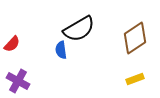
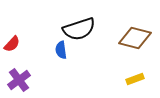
black semicircle: rotated 12 degrees clockwise
brown diamond: rotated 48 degrees clockwise
purple cross: moved 1 px right, 1 px up; rotated 25 degrees clockwise
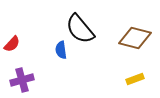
black semicircle: moved 1 px right; rotated 68 degrees clockwise
purple cross: moved 3 px right; rotated 20 degrees clockwise
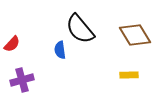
brown diamond: moved 3 px up; rotated 44 degrees clockwise
blue semicircle: moved 1 px left
yellow rectangle: moved 6 px left, 4 px up; rotated 18 degrees clockwise
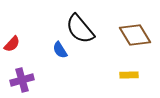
blue semicircle: rotated 24 degrees counterclockwise
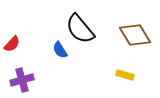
yellow rectangle: moved 4 px left; rotated 18 degrees clockwise
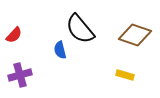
brown diamond: rotated 40 degrees counterclockwise
red semicircle: moved 2 px right, 9 px up
blue semicircle: rotated 18 degrees clockwise
purple cross: moved 2 px left, 5 px up
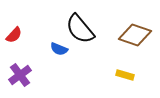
blue semicircle: moved 1 px left, 1 px up; rotated 54 degrees counterclockwise
purple cross: rotated 20 degrees counterclockwise
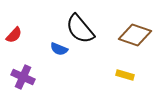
purple cross: moved 3 px right, 2 px down; rotated 30 degrees counterclockwise
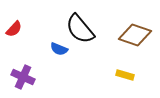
red semicircle: moved 6 px up
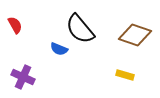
red semicircle: moved 1 px right, 4 px up; rotated 72 degrees counterclockwise
